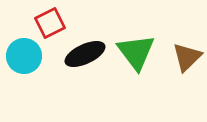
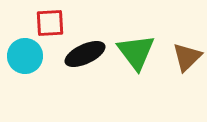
red square: rotated 24 degrees clockwise
cyan circle: moved 1 px right
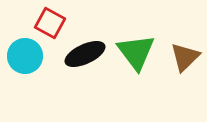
red square: rotated 32 degrees clockwise
brown triangle: moved 2 px left
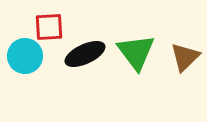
red square: moved 1 px left, 4 px down; rotated 32 degrees counterclockwise
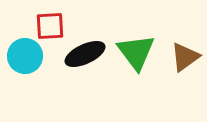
red square: moved 1 px right, 1 px up
brown triangle: rotated 8 degrees clockwise
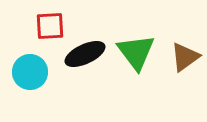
cyan circle: moved 5 px right, 16 px down
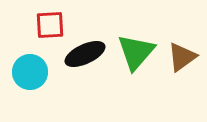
red square: moved 1 px up
green triangle: rotated 18 degrees clockwise
brown triangle: moved 3 px left
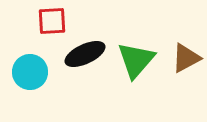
red square: moved 2 px right, 4 px up
green triangle: moved 8 px down
brown triangle: moved 4 px right, 1 px down; rotated 8 degrees clockwise
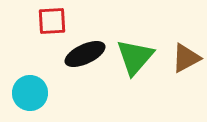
green triangle: moved 1 px left, 3 px up
cyan circle: moved 21 px down
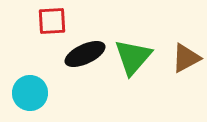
green triangle: moved 2 px left
